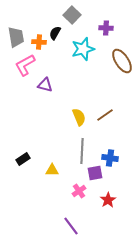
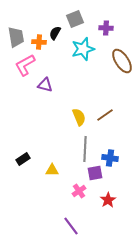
gray square: moved 3 px right, 4 px down; rotated 24 degrees clockwise
gray line: moved 3 px right, 2 px up
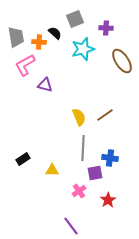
black semicircle: rotated 104 degrees clockwise
gray line: moved 2 px left, 1 px up
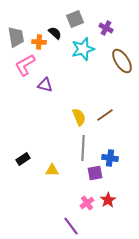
purple cross: rotated 24 degrees clockwise
pink cross: moved 8 px right, 12 px down
